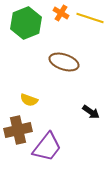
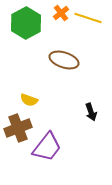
orange cross: rotated 21 degrees clockwise
yellow line: moved 2 px left
green hexagon: rotated 8 degrees counterclockwise
brown ellipse: moved 2 px up
black arrow: rotated 36 degrees clockwise
brown cross: moved 2 px up; rotated 8 degrees counterclockwise
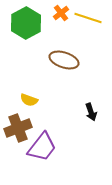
purple trapezoid: moved 5 px left
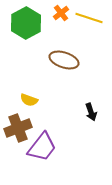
yellow line: moved 1 px right
